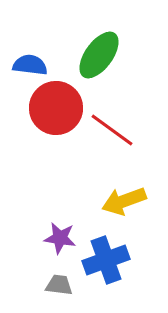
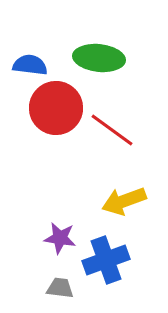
green ellipse: moved 3 px down; rotated 60 degrees clockwise
gray trapezoid: moved 1 px right, 3 px down
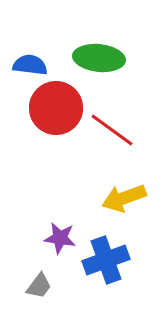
yellow arrow: moved 3 px up
gray trapezoid: moved 21 px left, 2 px up; rotated 120 degrees clockwise
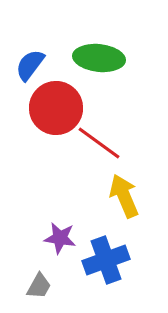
blue semicircle: rotated 60 degrees counterclockwise
red line: moved 13 px left, 13 px down
yellow arrow: moved 2 px up; rotated 87 degrees clockwise
gray trapezoid: rotated 8 degrees counterclockwise
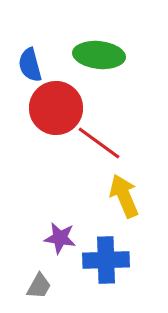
green ellipse: moved 3 px up
blue semicircle: rotated 52 degrees counterclockwise
blue cross: rotated 18 degrees clockwise
